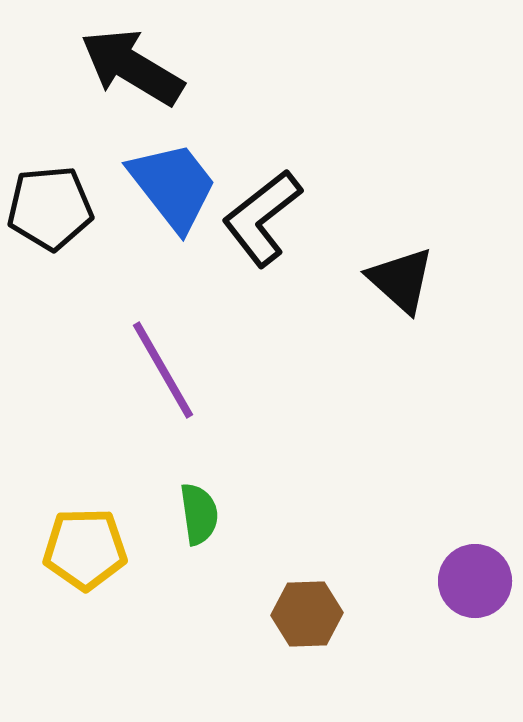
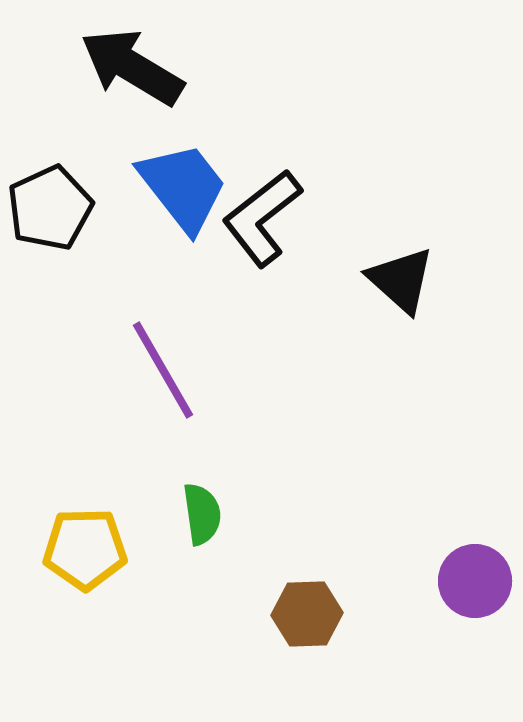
blue trapezoid: moved 10 px right, 1 px down
black pentagon: rotated 20 degrees counterclockwise
green semicircle: moved 3 px right
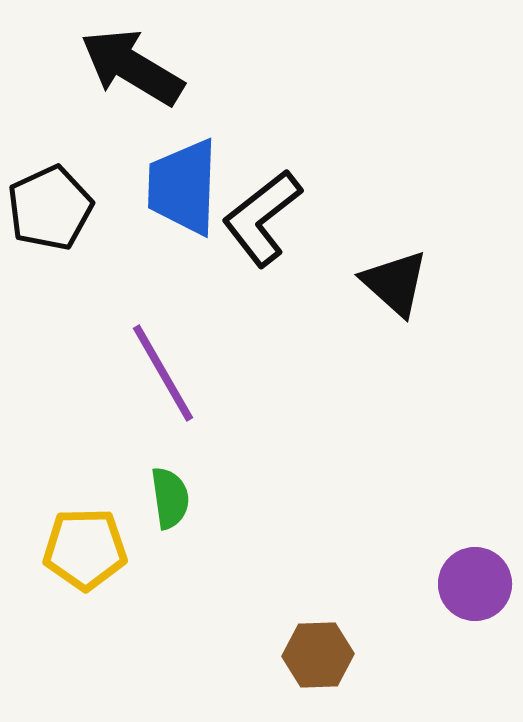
blue trapezoid: rotated 140 degrees counterclockwise
black triangle: moved 6 px left, 3 px down
purple line: moved 3 px down
green semicircle: moved 32 px left, 16 px up
purple circle: moved 3 px down
brown hexagon: moved 11 px right, 41 px down
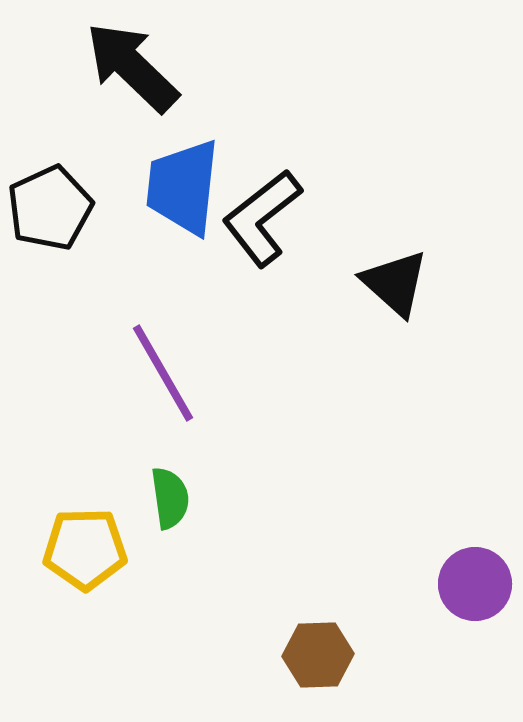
black arrow: rotated 13 degrees clockwise
blue trapezoid: rotated 4 degrees clockwise
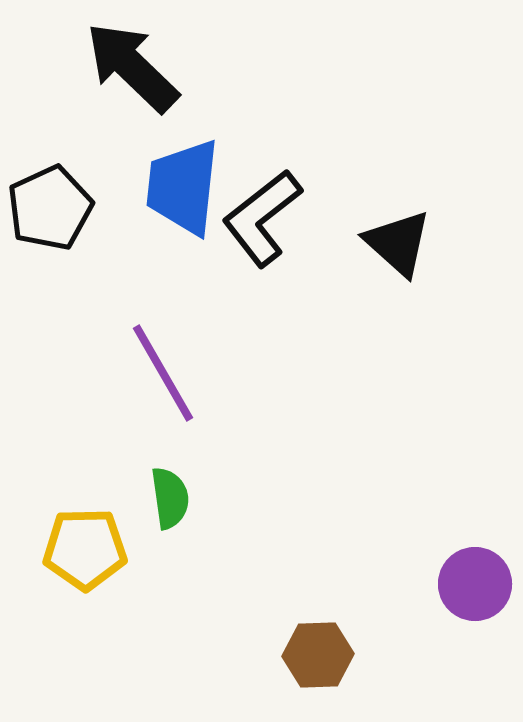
black triangle: moved 3 px right, 40 px up
